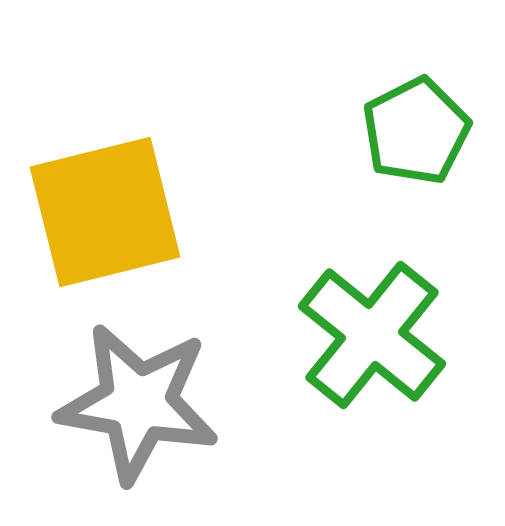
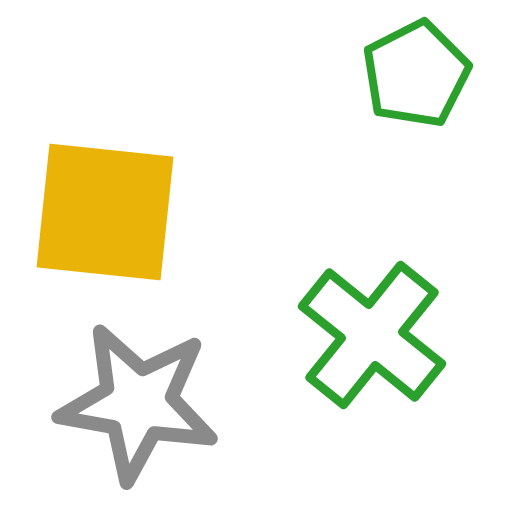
green pentagon: moved 57 px up
yellow square: rotated 20 degrees clockwise
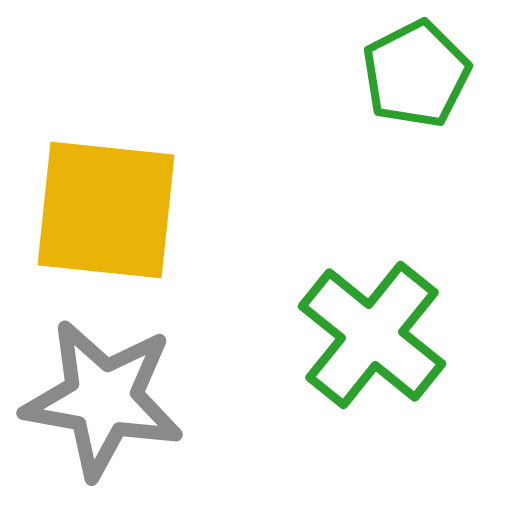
yellow square: moved 1 px right, 2 px up
gray star: moved 35 px left, 4 px up
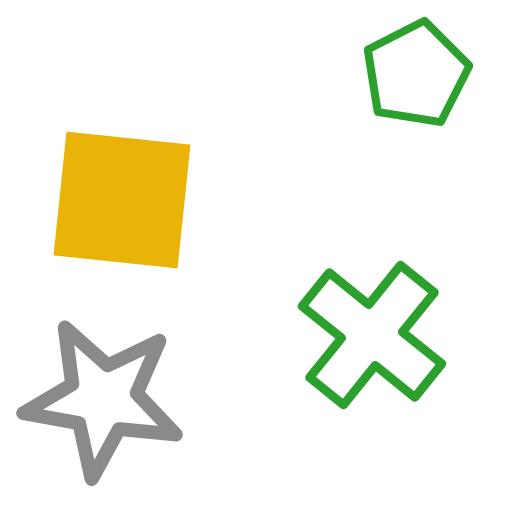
yellow square: moved 16 px right, 10 px up
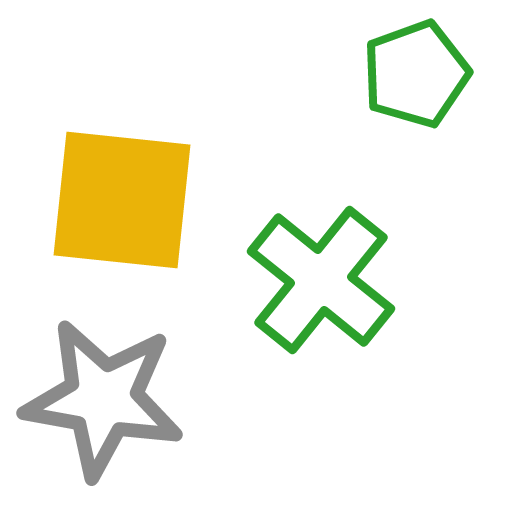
green pentagon: rotated 7 degrees clockwise
green cross: moved 51 px left, 55 px up
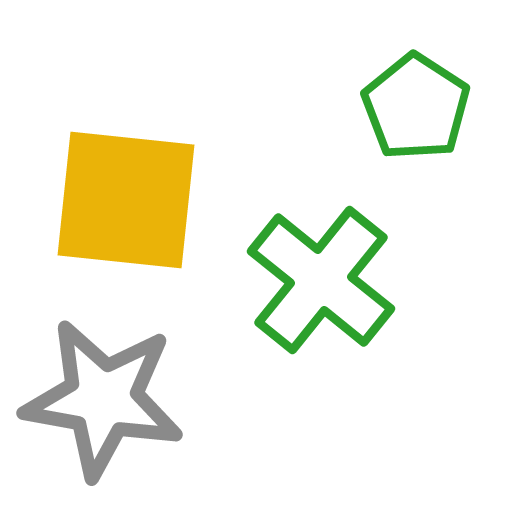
green pentagon: moved 33 px down; rotated 19 degrees counterclockwise
yellow square: moved 4 px right
